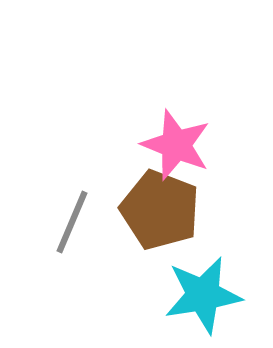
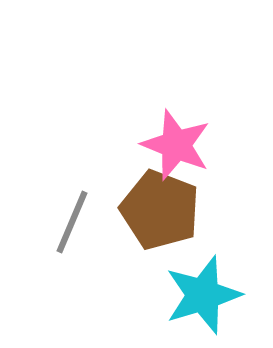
cyan star: rotated 8 degrees counterclockwise
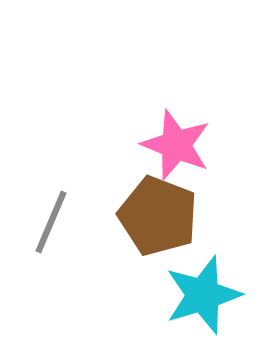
brown pentagon: moved 2 px left, 6 px down
gray line: moved 21 px left
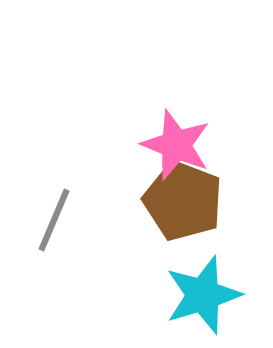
brown pentagon: moved 25 px right, 15 px up
gray line: moved 3 px right, 2 px up
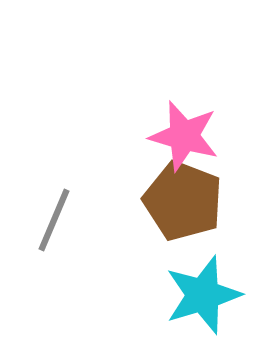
pink star: moved 8 px right, 9 px up; rotated 6 degrees counterclockwise
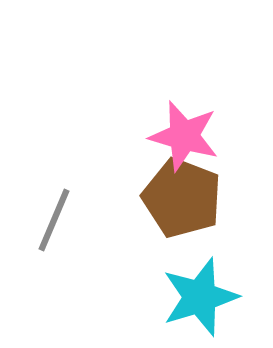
brown pentagon: moved 1 px left, 3 px up
cyan star: moved 3 px left, 2 px down
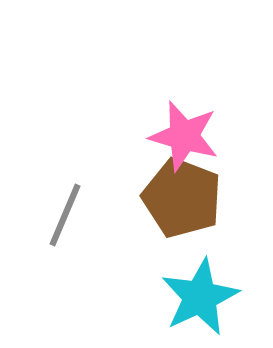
gray line: moved 11 px right, 5 px up
cyan star: rotated 8 degrees counterclockwise
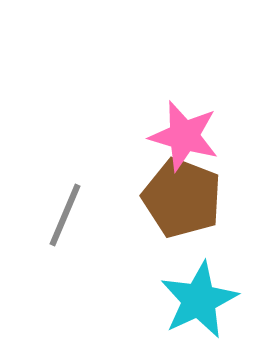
cyan star: moved 1 px left, 3 px down
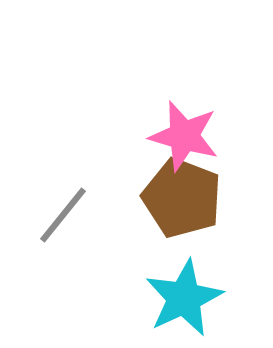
gray line: moved 2 px left; rotated 16 degrees clockwise
cyan star: moved 15 px left, 2 px up
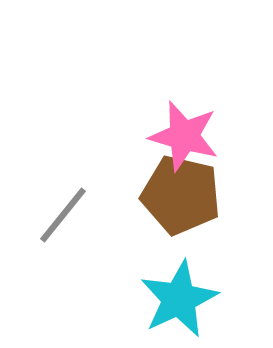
brown pentagon: moved 1 px left, 3 px up; rotated 8 degrees counterclockwise
cyan star: moved 5 px left, 1 px down
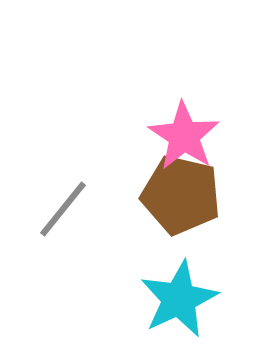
pink star: rotated 18 degrees clockwise
gray line: moved 6 px up
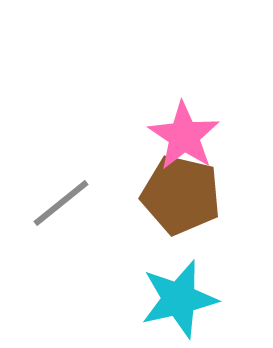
gray line: moved 2 px left, 6 px up; rotated 12 degrees clockwise
cyan star: rotated 12 degrees clockwise
